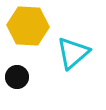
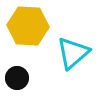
black circle: moved 1 px down
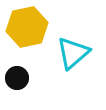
yellow hexagon: moved 1 px left, 1 px down; rotated 15 degrees counterclockwise
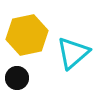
yellow hexagon: moved 8 px down
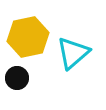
yellow hexagon: moved 1 px right, 2 px down
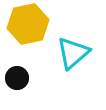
yellow hexagon: moved 13 px up
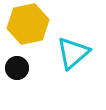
black circle: moved 10 px up
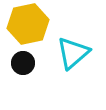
black circle: moved 6 px right, 5 px up
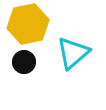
black circle: moved 1 px right, 1 px up
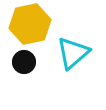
yellow hexagon: moved 2 px right
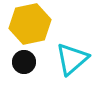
cyan triangle: moved 1 px left, 6 px down
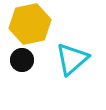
black circle: moved 2 px left, 2 px up
